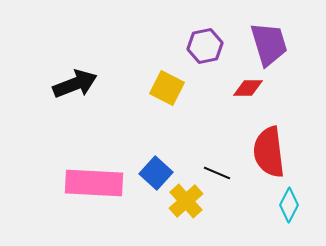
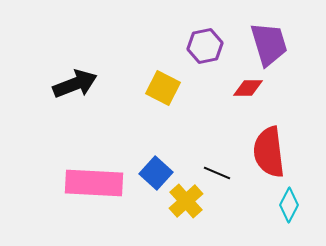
yellow square: moved 4 px left
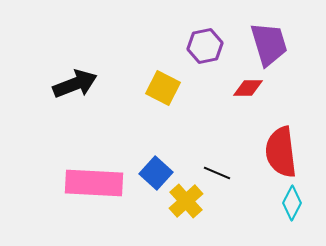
red semicircle: moved 12 px right
cyan diamond: moved 3 px right, 2 px up
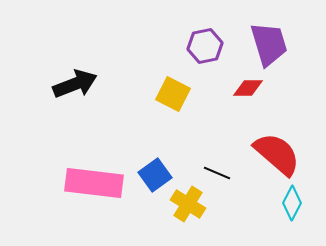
yellow square: moved 10 px right, 6 px down
red semicircle: moved 4 px left, 2 px down; rotated 138 degrees clockwise
blue square: moved 1 px left, 2 px down; rotated 12 degrees clockwise
pink rectangle: rotated 4 degrees clockwise
yellow cross: moved 2 px right, 3 px down; rotated 16 degrees counterclockwise
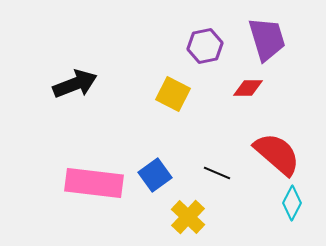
purple trapezoid: moved 2 px left, 5 px up
yellow cross: moved 13 px down; rotated 12 degrees clockwise
